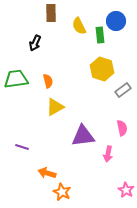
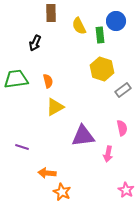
orange arrow: rotated 12 degrees counterclockwise
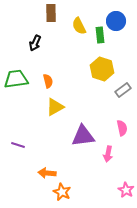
purple line: moved 4 px left, 2 px up
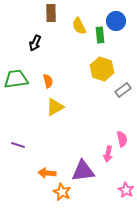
pink semicircle: moved 11 px down
purple triangle: moved 35 px down
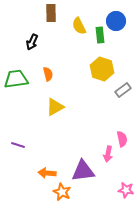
black arrow: moved 3 px left, 1 px up
orange semicircle: moved 7 px up
pink star: rotated 21 degrees counterclockwise
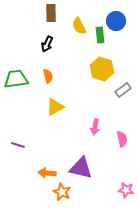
black arrow: moved 15 px right, 2 px down
orange semicircle: moved 2 px down
pink arrow: moved 13 px left, 27 px up
purple triangle: moved 2 px left, 3 px up; rotated 20 degrees clockwise
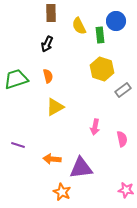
green trapezoid: rotated 10 degrees counterclockwise
purple triangle: rotated 20 degrees counterclockwise
orange arrow: moved 5 px right, 14 px up
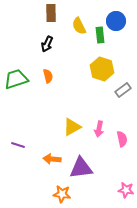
yellow triangle: moved 17 px right, 20 px down
pink arrow: moved 4 px right, 2 px down
orange star: moved 2 px down; rotated 18 degrees counterclockwise
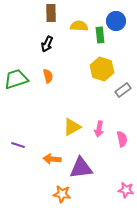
yellow semicircle: rotated 120 degrees clockwise
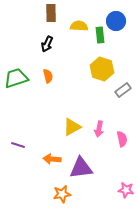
green trapezoid: moved 1 px up
orange star: rotated 18 degrees counterclockwise
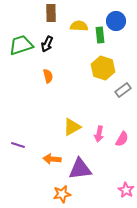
yellow hexagon: moved 1 px right, 1 px up
green trapezoid: moved 5 px right, 33 px up
pink arrow: moved 5 px down
pink semicircle: rotated 42 degrees clockwise
purple triangle: moved 1 px left, 1 px down
pink star: rotated 21 degrees clockwise
